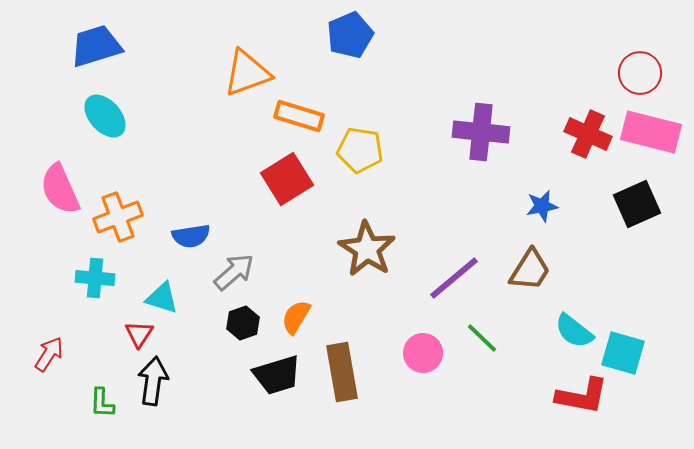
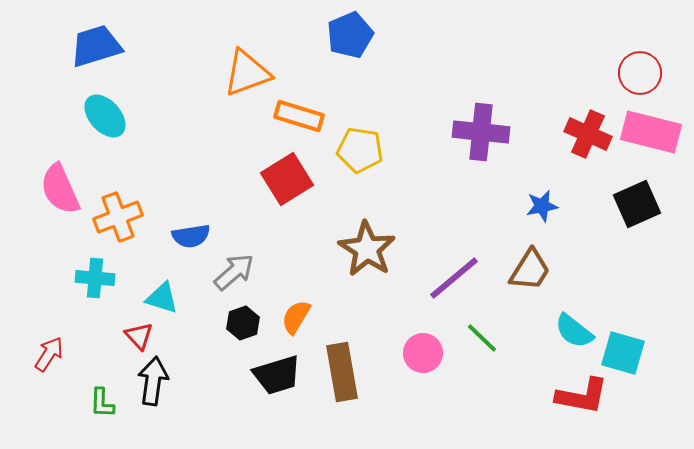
red triangle: moved 2 px down; rotated 16 degrees counterclockwise
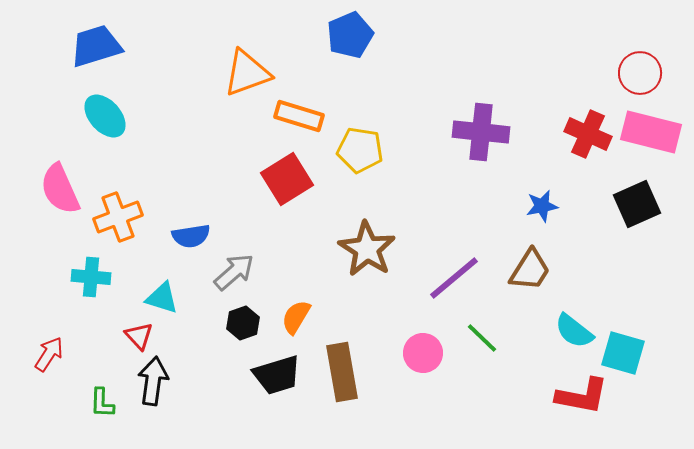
cyan cross: moved 4 px left, 1 px up
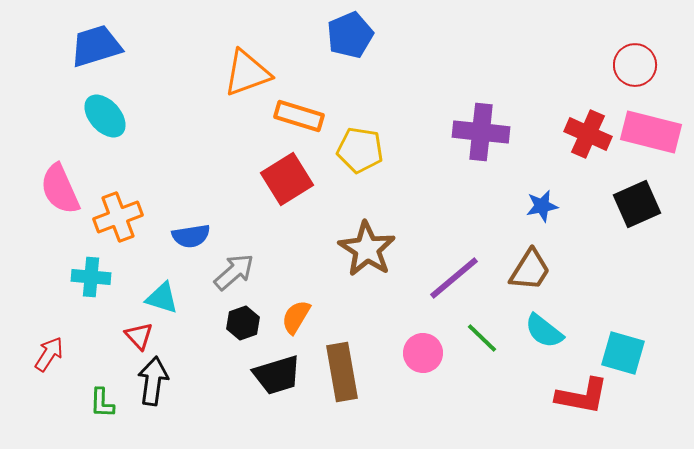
red circle: moved 5 px left, 8 px up
cyan semicircle: moved 30 px left
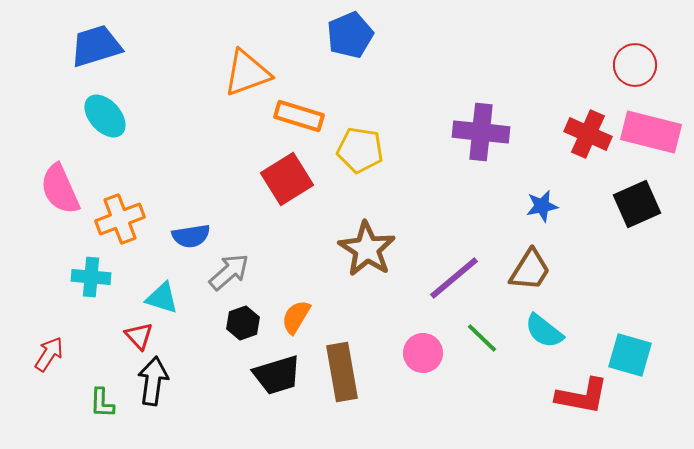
orange cross: moved 2 px right, 2 px down
gray arrow: moved 5 px left
cyan square: moved 7 px right, 2 px down
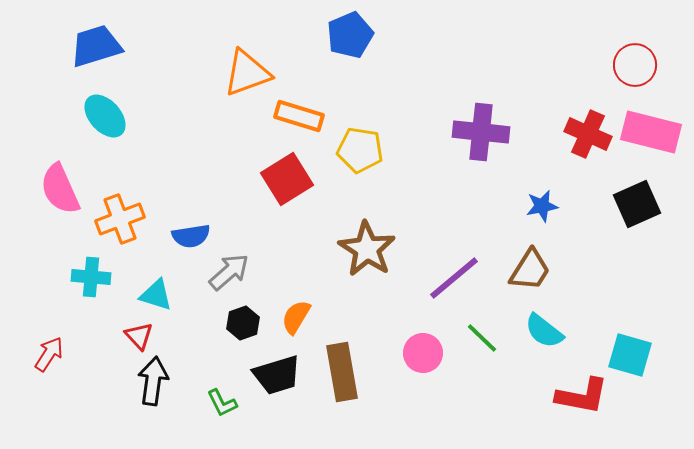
cyan triangle: moved 6 px left, 3 px up
green L-shape: moved 120 px right; rotated 28 degrees counterclockwise
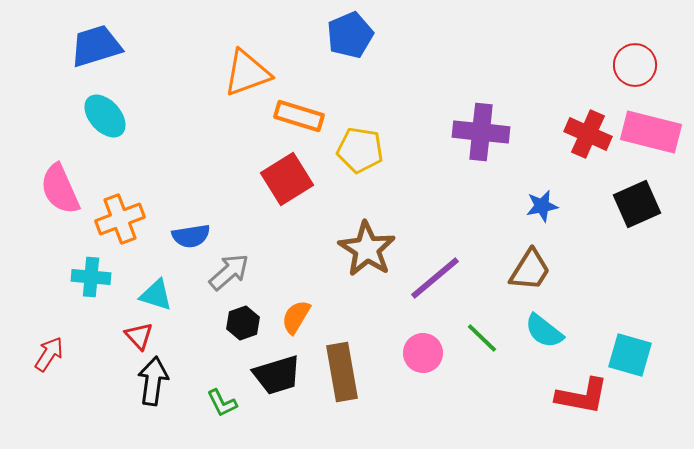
purple line: moved 19 px left
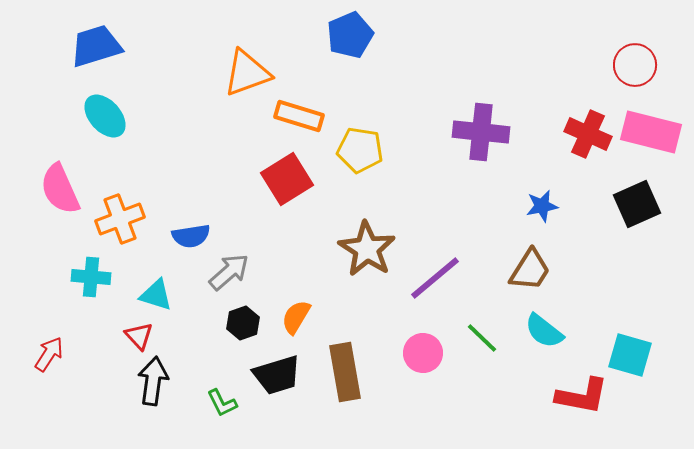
brown rectangle: moved 3 px right
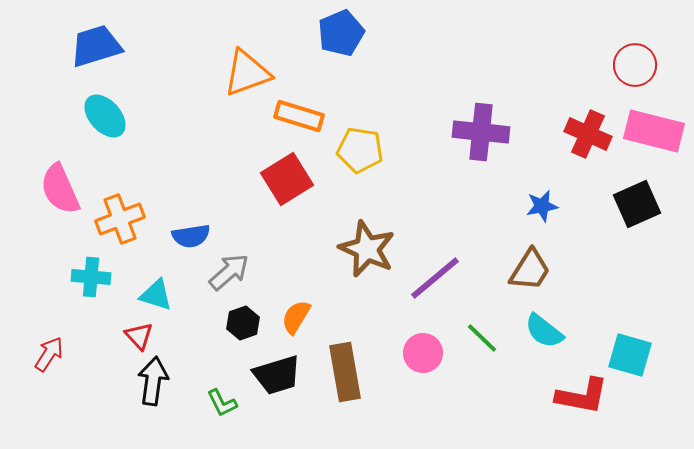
blue pentagon: moved 9 px left, 2 px up
pink rectangle: moved 3 px right, 1 px up
brown star: rotated 8 degrees counterclockwise
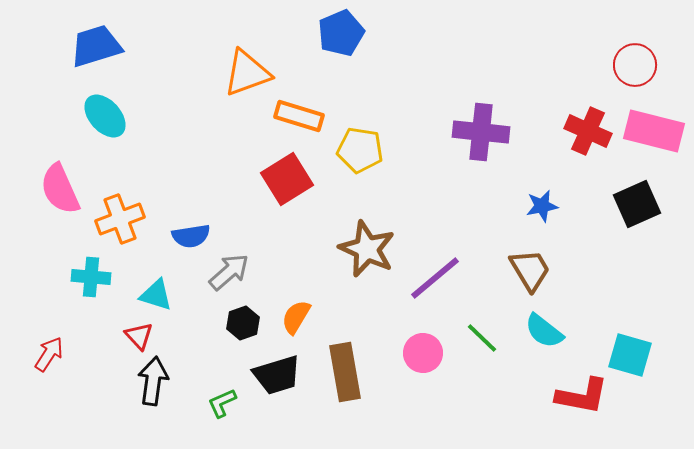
red cross: moved 3 px up
brown trapezoid: rotated 63 degrees counterclockwise
green L-shape: rotated 92 degrees clockwise
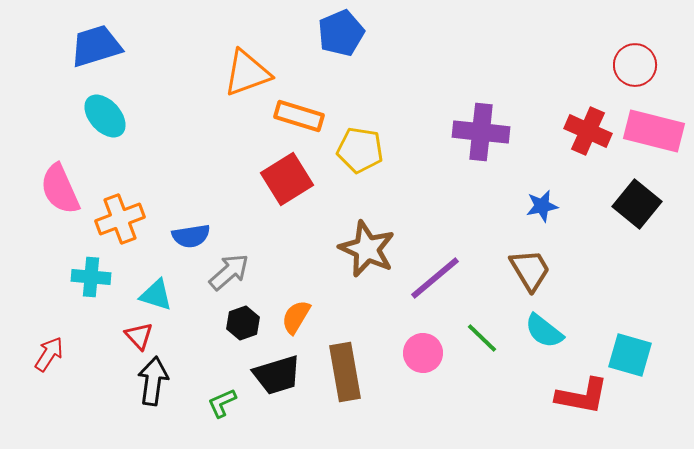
black square: rotated 27 degrees counterclockwise
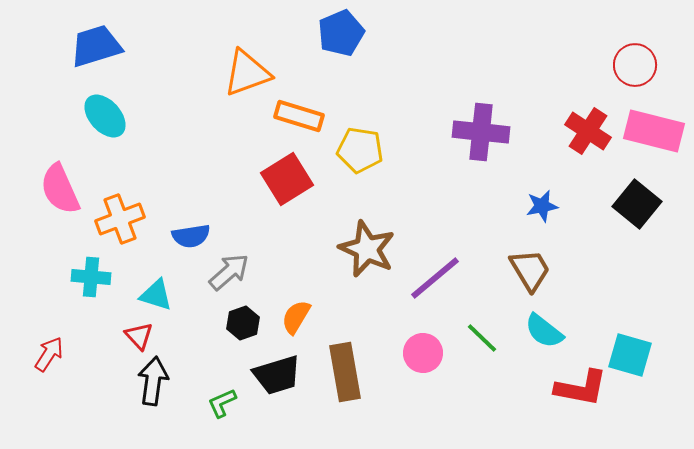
red cross: rotated 9 degrees clockwise
red L-shape: moved 1 px left, 8 px up
